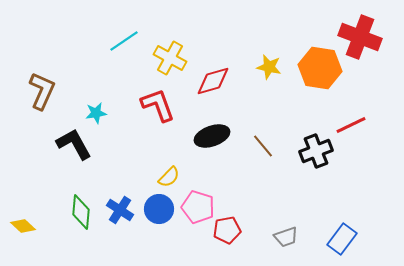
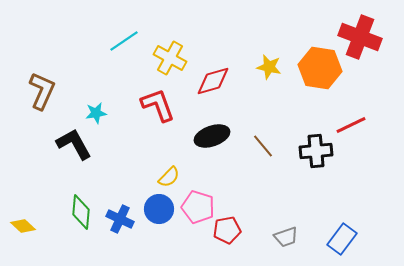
black cross: rotated 16 degrees clockwise
blue cross: moved 9 px down; rotated 8 degrees counterclockwise
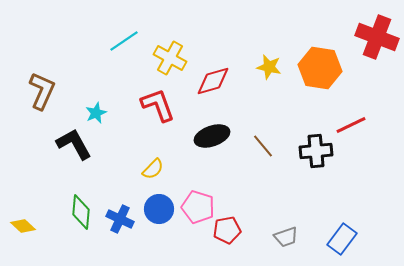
red cross: moved 17 px right
cyan star: rotated 15 degrees counterclockwise
yellow semicircle: moved 16 px left, 8 px up
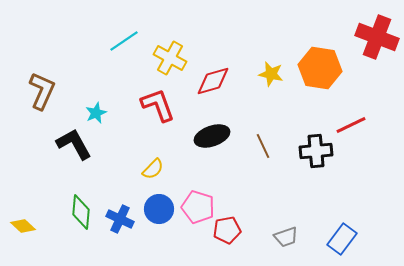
yellow star: moved 2 px right, 7 px down
brown line: rotated 15 degrees clockwise
